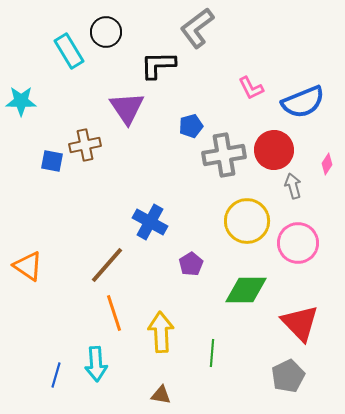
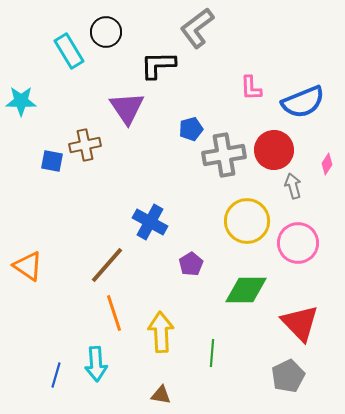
pink L-shape: rotated 24 degrees clockwise
blue pentagon: moved 3 px down
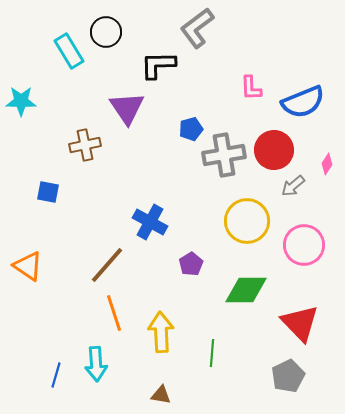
blue square: moved 4 px left, 31 px down
gray arrow: rotated 115 degrees counterclockwise
pink circle: moved 6 px right, 2 px down
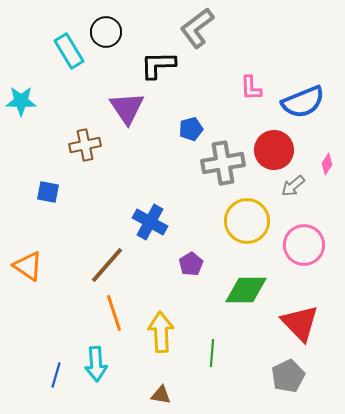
gray cross: moved 1 px left, 8 px down
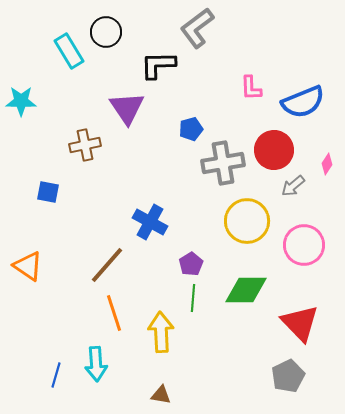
green line: moved 19 px left, 55 px up
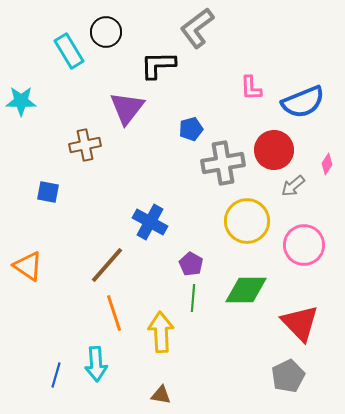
purple triangle: rotated 12 degrees clockwise
purple pentagon: rotated 10 degrees counterclockwise
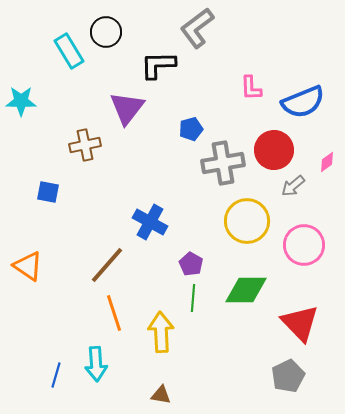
pink diamond: moved 2 px up; rotated 20 degrees clockwise
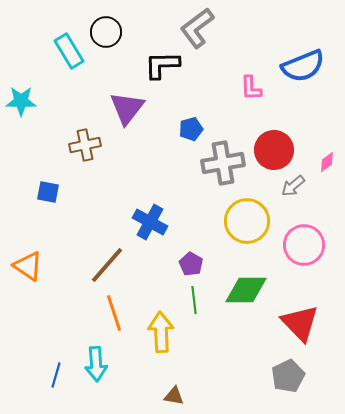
black L-shape: moved 4 px right
blue semicircle: moved 36 px up
green line: moved 1 px right, 2 px down; rotated 12 degrees counterclockwise
brown triangle: moved 13 px right, 1 px down
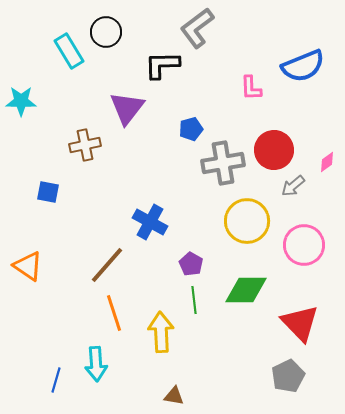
blue line: moved 5 px down
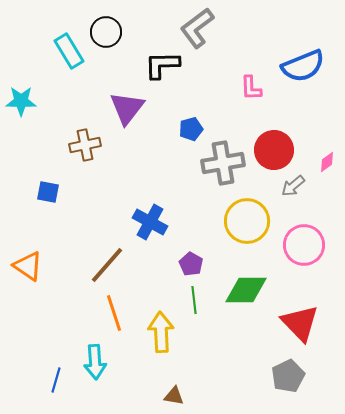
cyan arrow: moved 1 px left, 2 px up
